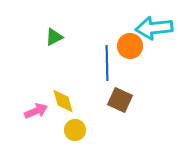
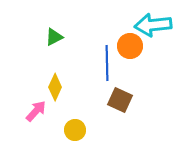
cyan arrow: moved 1 px left, 3 px up
yellow diamond: moved 8 px left, 14 px up; rotated 40 degrees clockwise
pink arrow: rotated 25 degrees counterclockwise
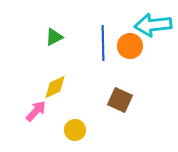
blue line: moved 4 px left, 20 px up
yellow diamond: rotated 40 degrees clockwise
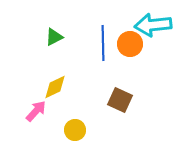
orange circle: moved 2 px up
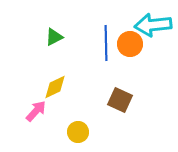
blue line: moved 3 px right
yellow circle: moved 3 px right, 2 px down
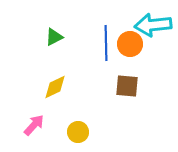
brown square: moved 7 px right, 14 px up; rotated 20 degrees counterclockwise
pink arrow: moved 2 px left, 14 px down
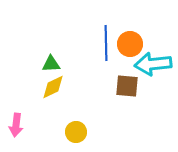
cyan arrow: moved 39 px down
green triangle: moved 3 px left, 27 px down; rotated 24 degrees clockwise
yellow diamond: moved 2 px left
pink arrow: moved 18 px left; rotated 145 degrees clockwise
yellow circle: moved 2 px left
